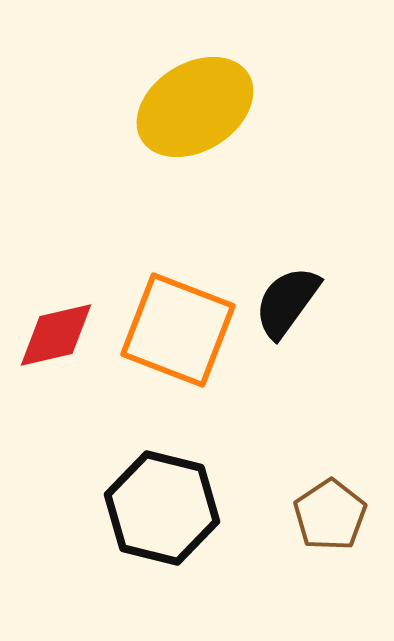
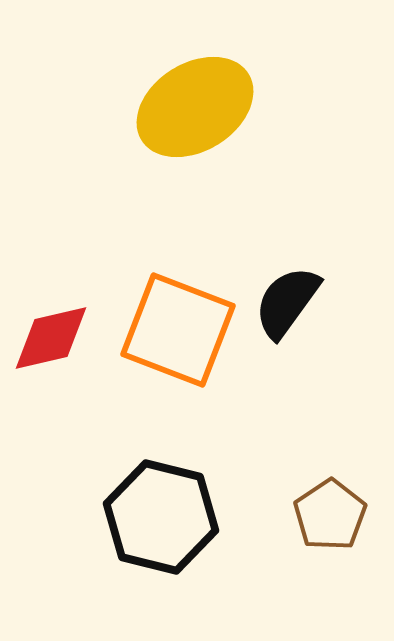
red diamond: moved 5 px left, 3 px down
black hexagon: moved 1 px left, 9 px down
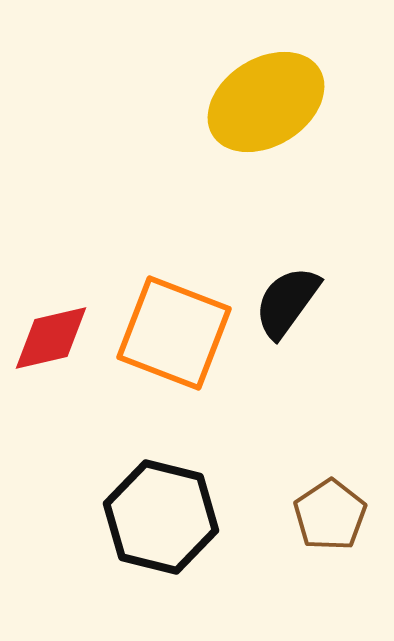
yellow ellipse: moved 71 px right, 5 px up
orange square: moved 4 px left, 3 px down
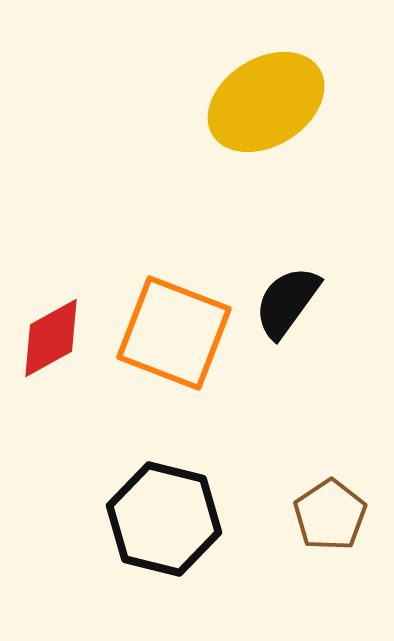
red diamond: rotated 16 degrees counterclockwise
black hexagon: moved 3 px right, 2 px down
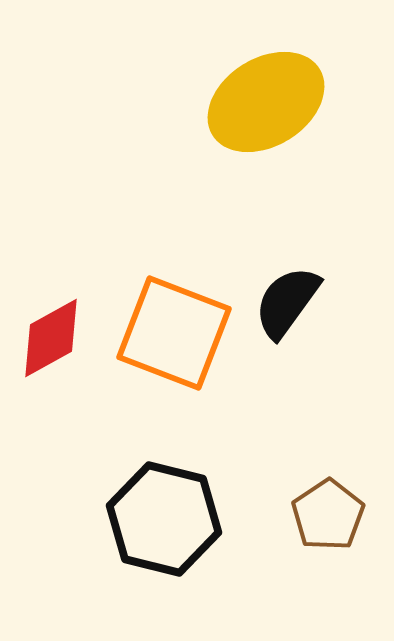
brown pentagon: moved 2 px left
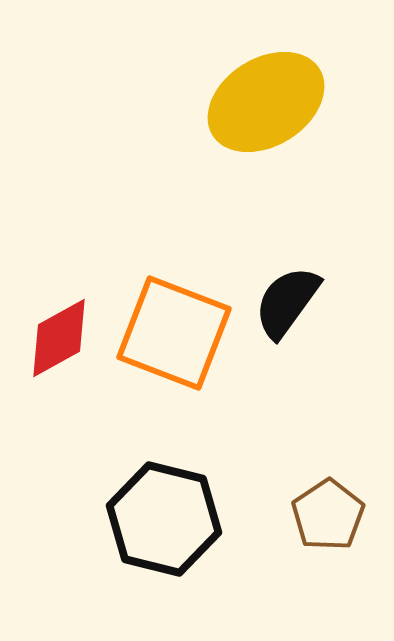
red diamond: moved 8 px right
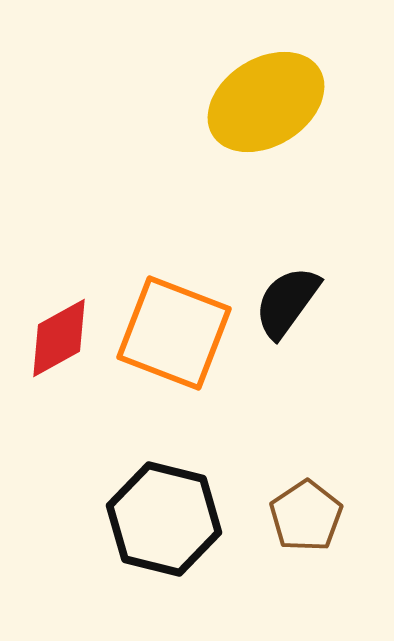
brown pentagon: moved 22 px left, 1 px down
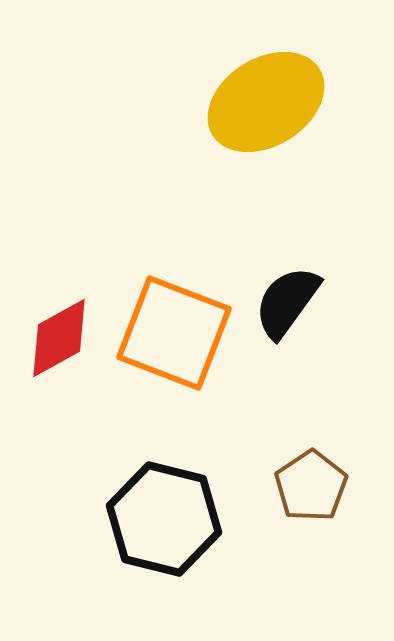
brown pentagon: moved 5 px right, 30 px up
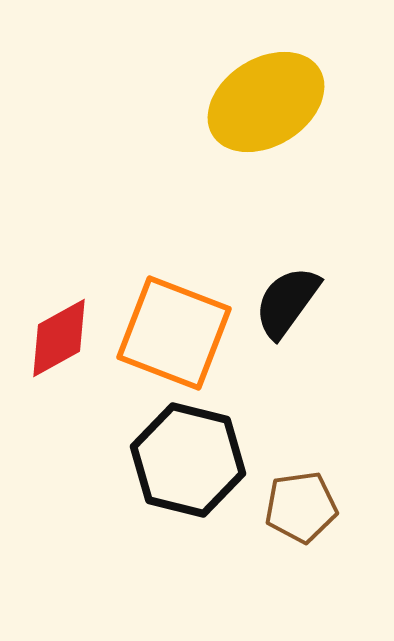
brown pentagon: moved 10 px left, 21 px down; rotated 26 degrees clockwise
black hexagon: moved 24 px right, 59 px up
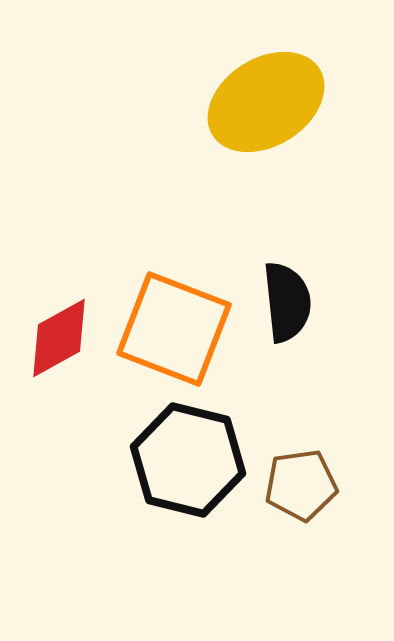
black semicircle: rotated 138 degrees clockwise
orange square: moved 4 px up
brown pentagon: moved 22 px up
